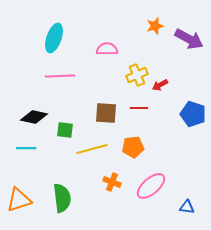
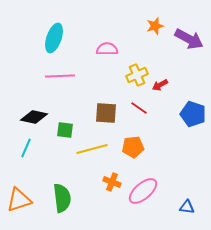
red line: rotated 36 degrees clockwise
cyan line: rotated 66 degrees counterclockwise
pink ellipse: moved 8 px left, 5 px down
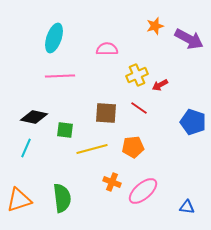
blue pentagon: moved 8 px down
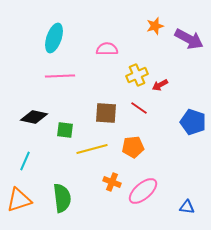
cyan line: moved 1 px left, 13 px down
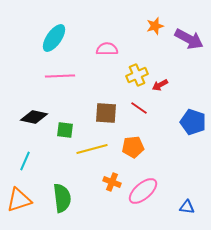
cyan ellipse: rotated 16 degrees clockwise
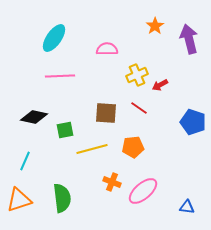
orange star: rotated 18 degrees counterclockwise
purple arrow: rotated 132 degrees counterclockwise
green square: rotated 18 degrees counterclockwise
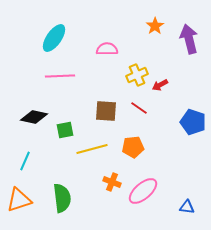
brown square: moved 2 px up
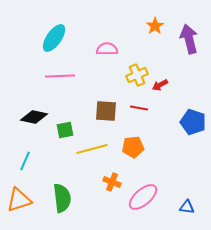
red line: rotated 24 degrees counterclockwise
pink ellipse: moved 6 px down
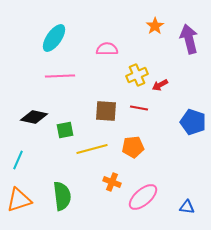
cyan line: moved 7 px left, 1 px up
green semicircle: moved 2 px up
